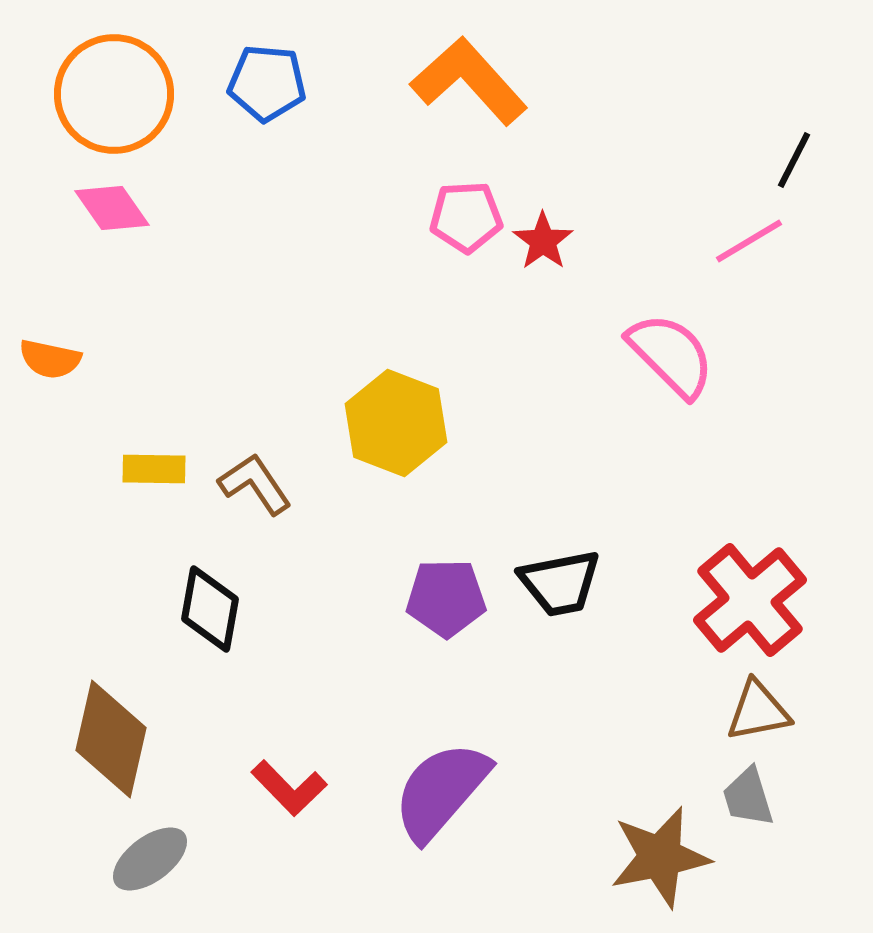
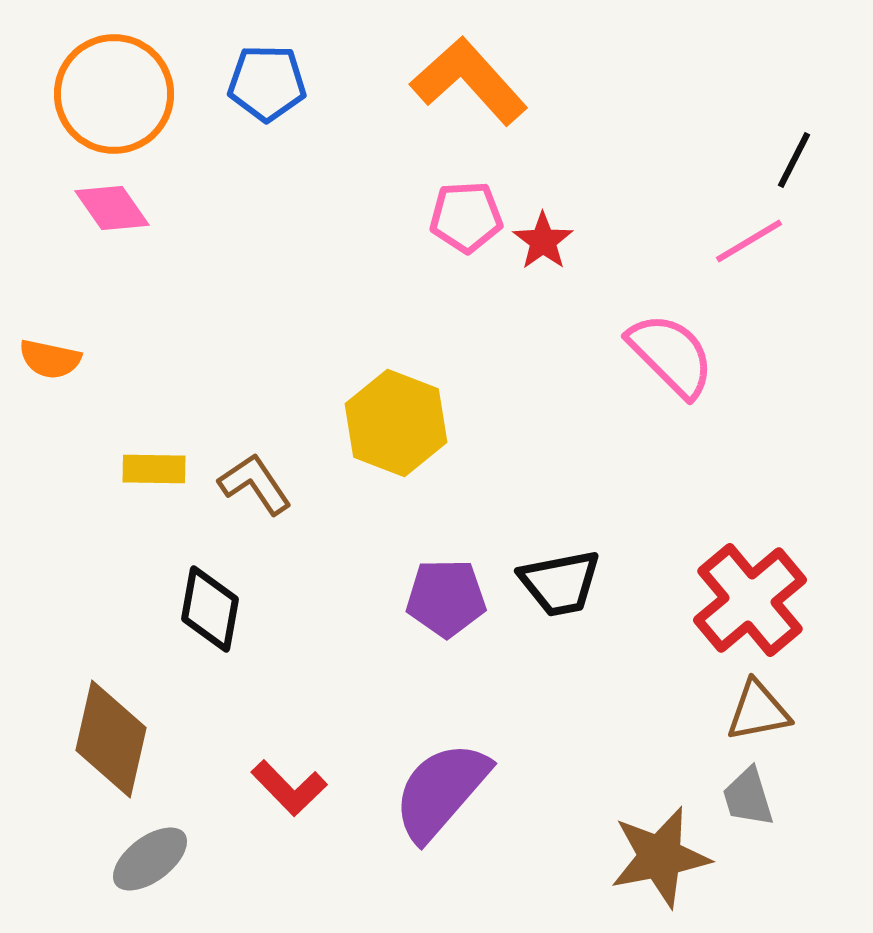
blue pentagon: rotated 4 degrees counterclockwise
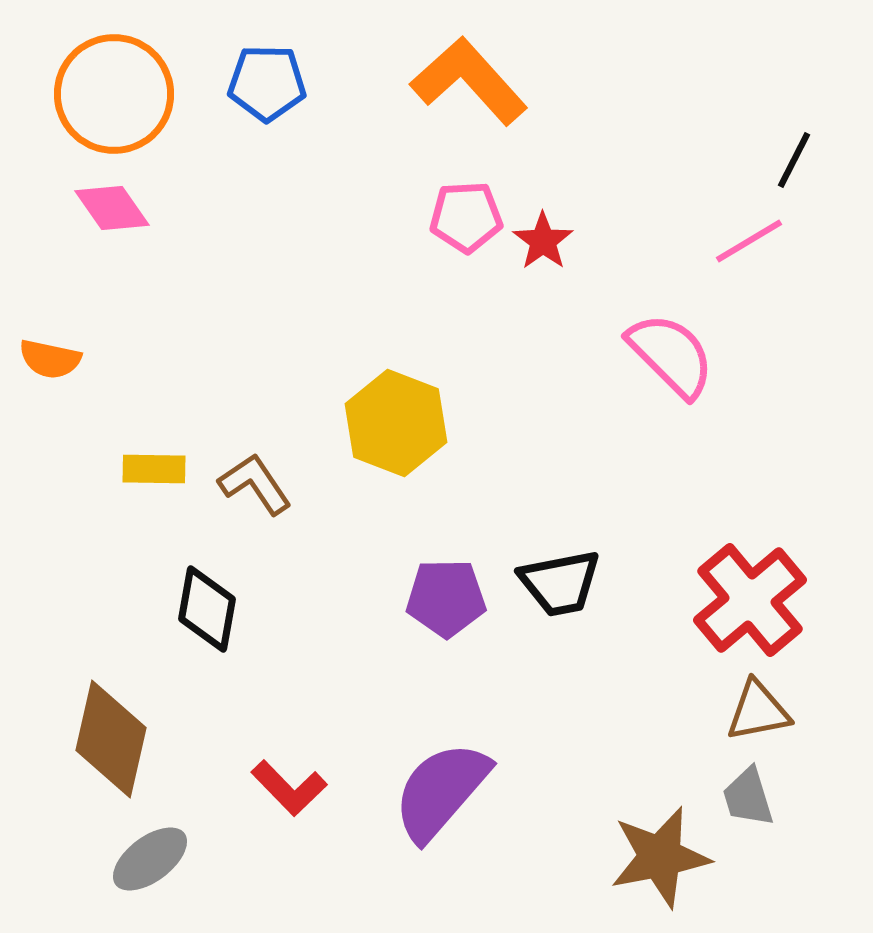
black diamond: moved 3 px left
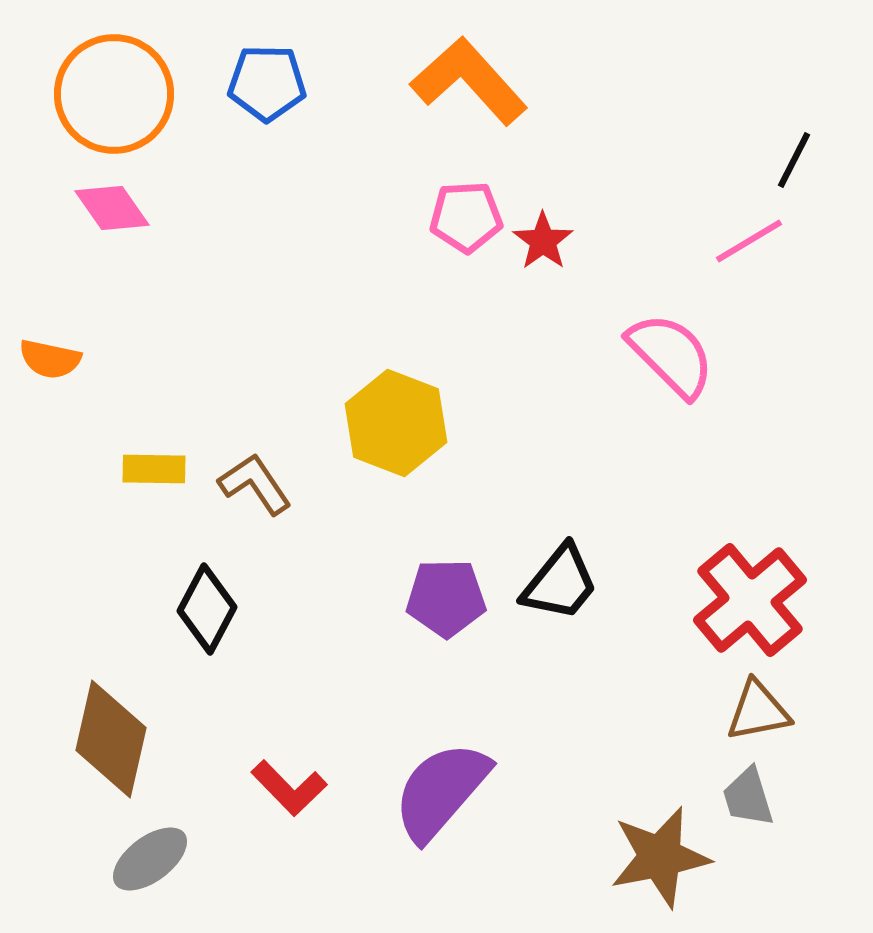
black trapezoid: rotated 40 degrees counterclockwise
black diamond: rotated 18 degrees clockwise
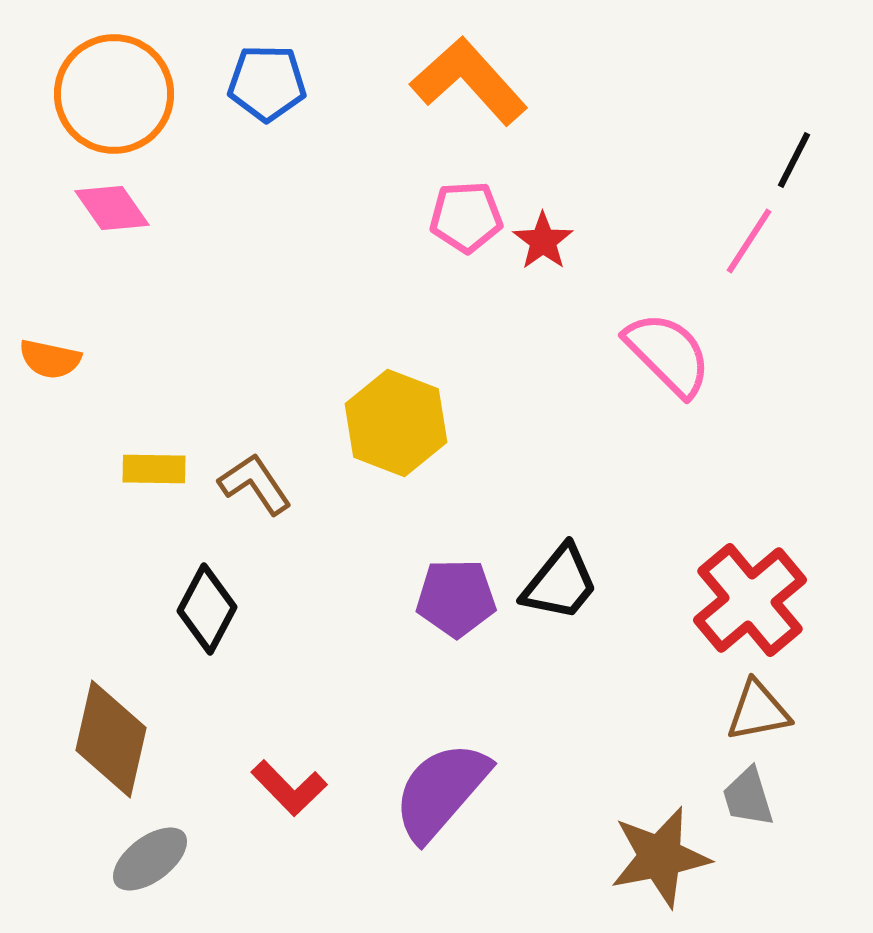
pink line: rotated 26 degrees counterclockwise
pink semicircle: moved 3 px left, 1 px up
purple pentagon: moved 10 px right
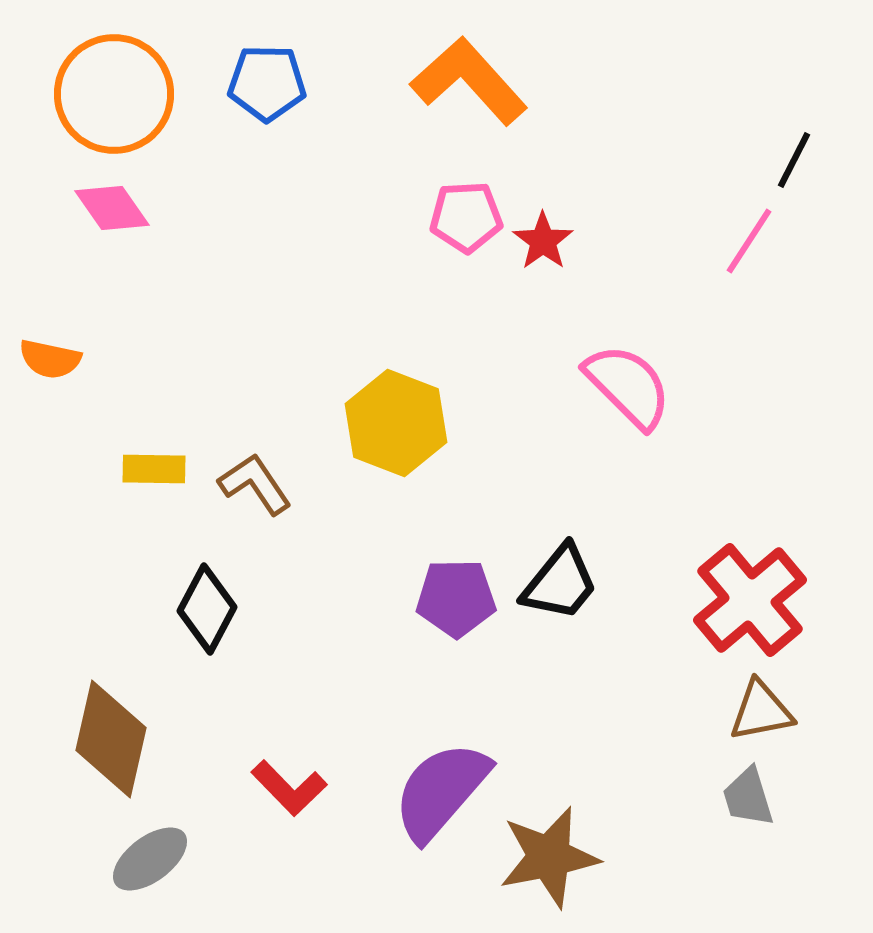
pink semicircle: moved 40 px left, 32 px down
brown triangle: moved 3 px right
brown star: moved 111 px left
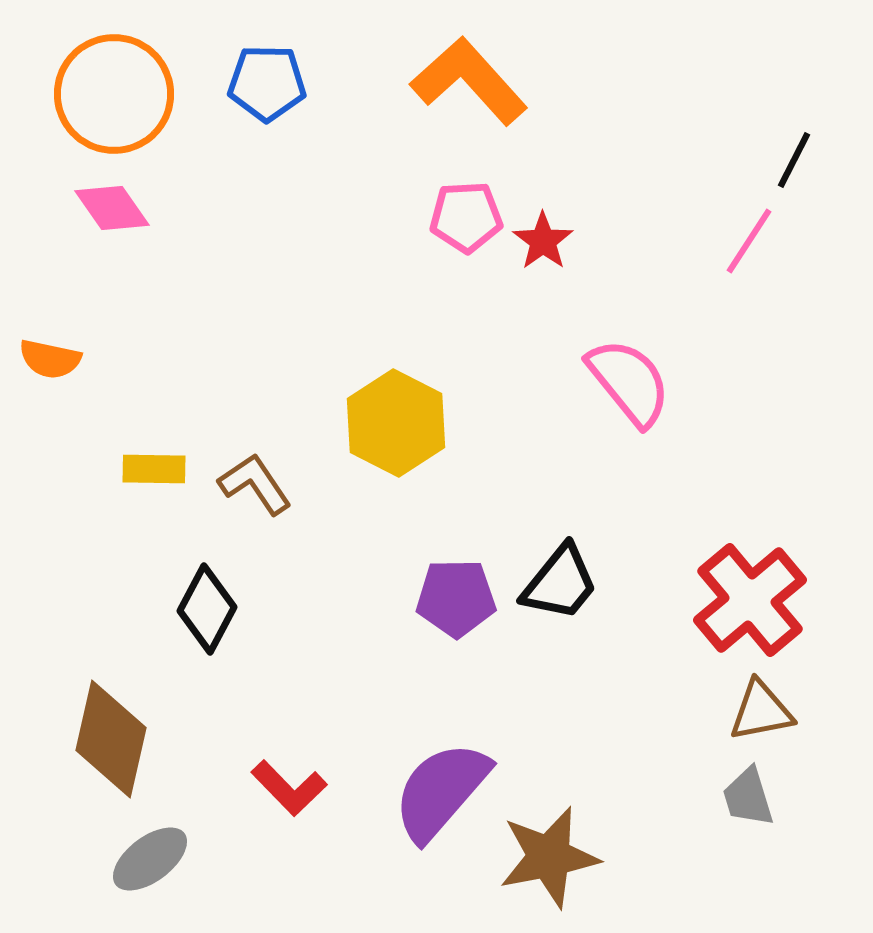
pink semicircle: moved 1 px right, 4 px up; rotated 6 degrees clockwise
yellow hexagon: rotated 6 degrees clockwise
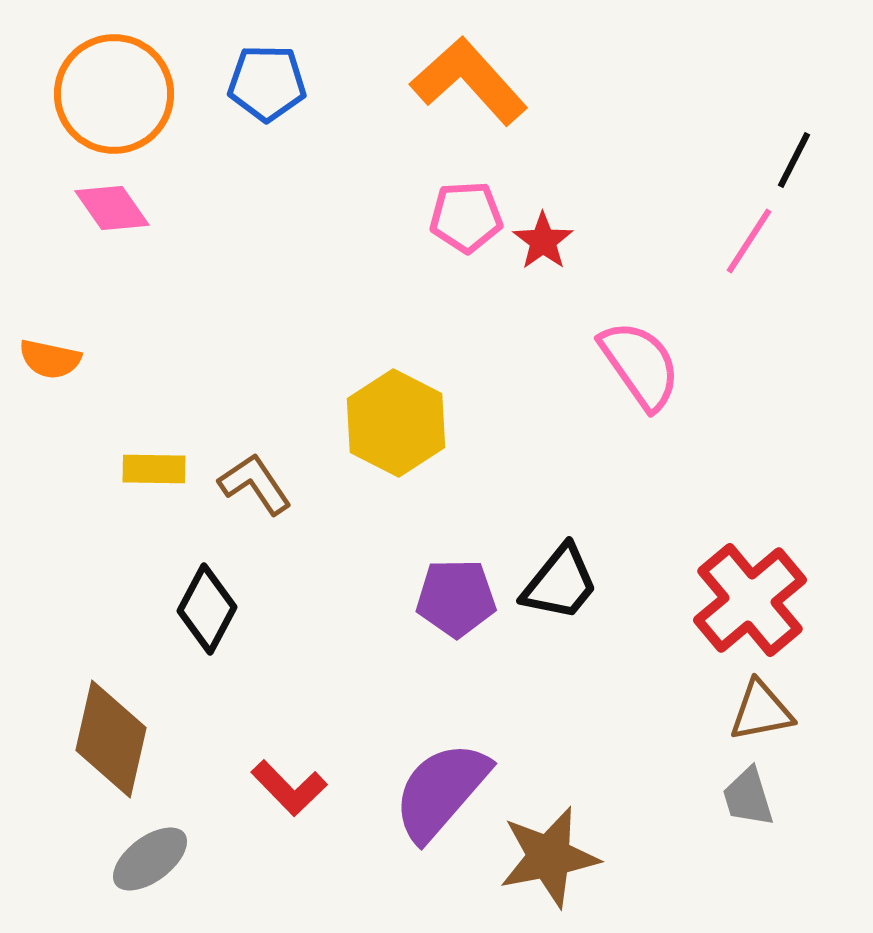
pink semicircle: moved 11 px right, 17 px up; rotated 4 degrees clockwise
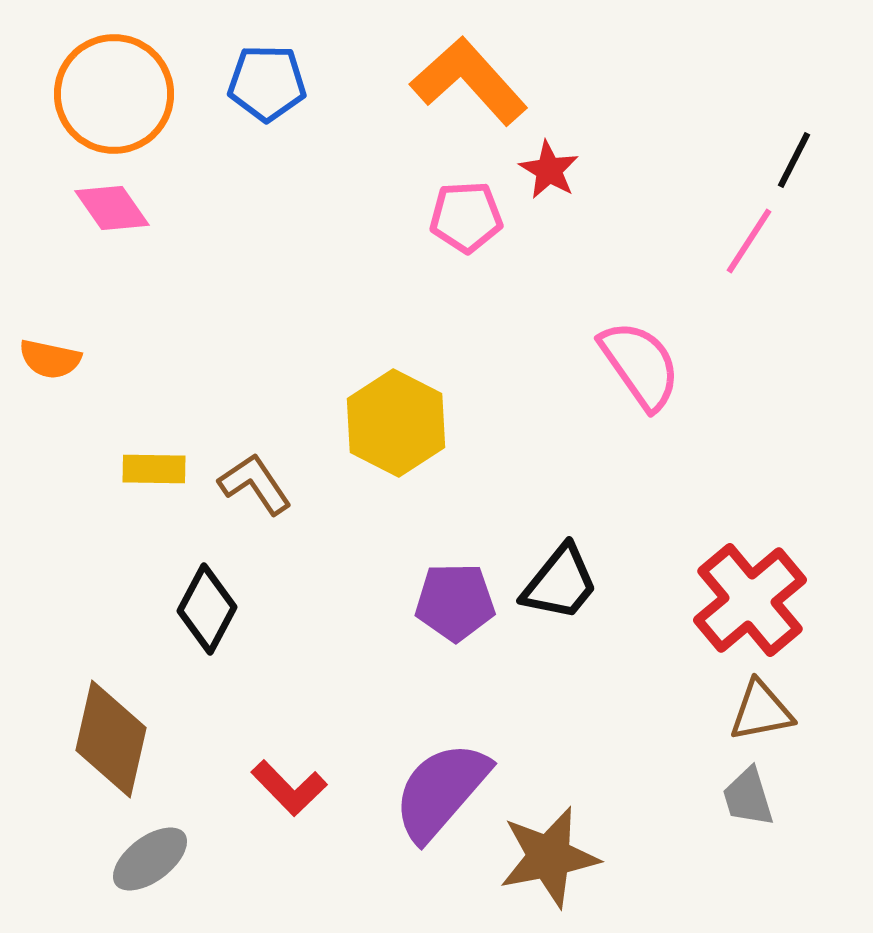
red star: moved 6 px right, 71 px up; rotated 6 degrees counterclockwise
purple pentagon: moved 1 px left, 4 px down
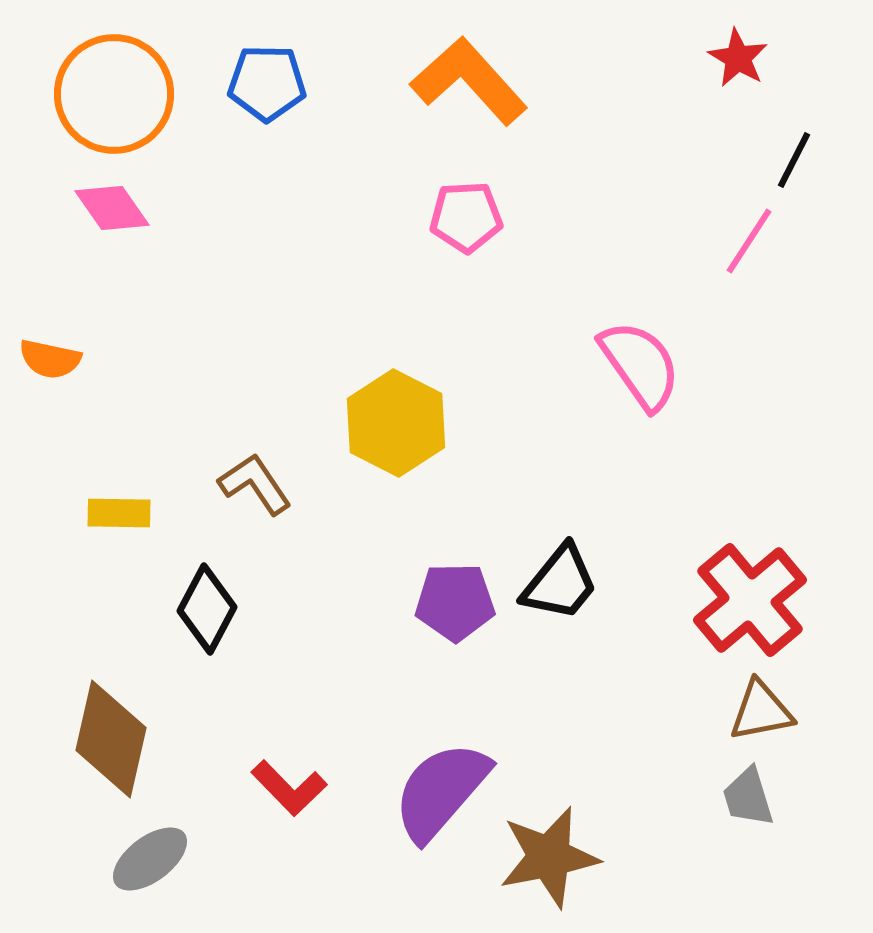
red star: moved 189 px right, 112 px up
yellow rectangle: moved 35 px left, 44 px down
